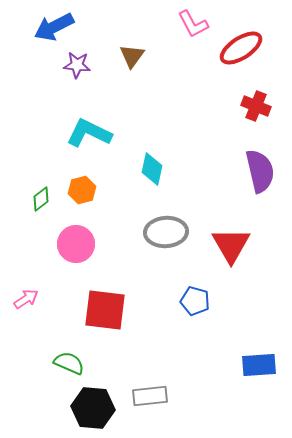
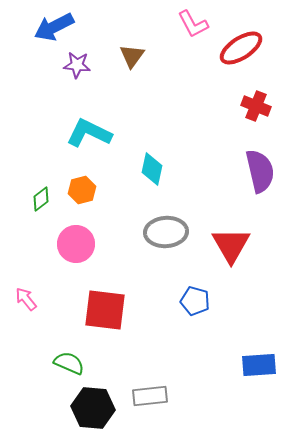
pink arrow: rotated 95 degrees counterclockwise
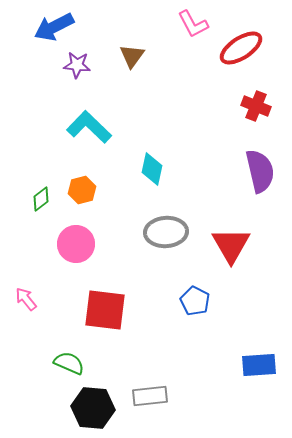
cyan L-shape: moved 6 px up; rotated 18 degrees clockwise
blue pentagon: rotated 12 degrees clockwise
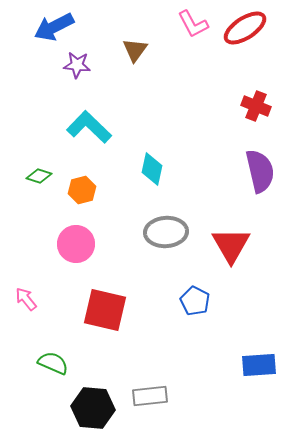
red ellipse: moved 4 px right, 20 px up
brown triangle: moved 3 px right, 6 px up
green diamond: moved 2 px left, 23 px up; rotated 55 degrees clockwise
red square: rotated 6 degrees clockwise
green semicircle: moved 16 px left
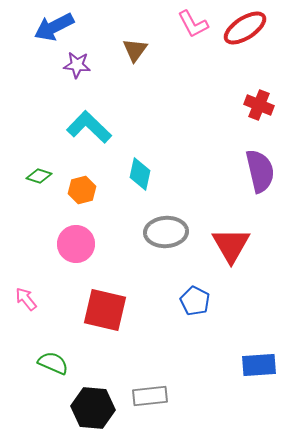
red cross: moved 3 px right, 1 px up
cyan diamond: moved 12 px left, 5 px down
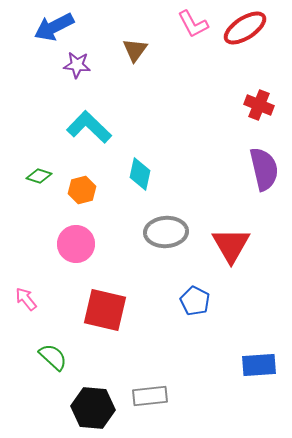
purple semicircle: moved 4 px right, 2 px up
green semicircle: moved 6 px up; rotated 20 degrees clockwise
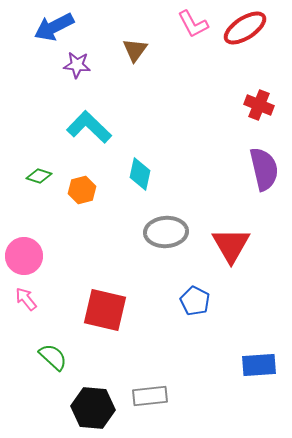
pink circle: moved 52 px left, 12 px down
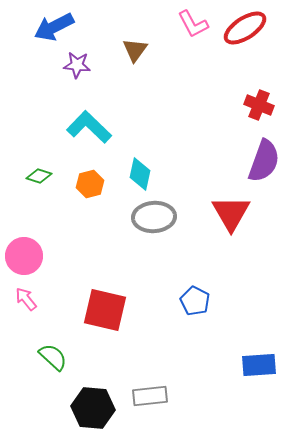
purple semicircle: moved 8 px up; rotated 33 degrees clockwise
orange hexagon: moved 8 px right, 6 px up
gray ellipse: moved 12 px left, 15 px up
red triangle: moved 32 px up
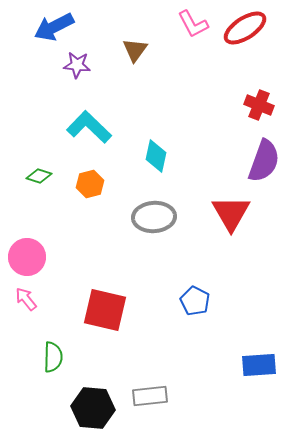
cyan diamond: moved 16 px right, 18 px up
pink circle: moved 3 px right, 1 px down
green semicircle: rotated 48 degrees clockwise
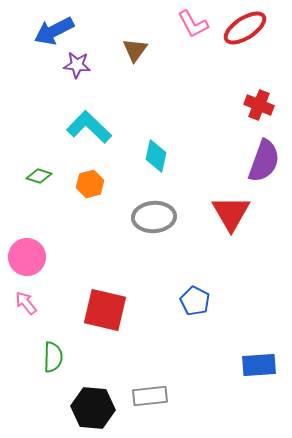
blue arrow: moved 4 px down
pink arrow: moved 4 px down
